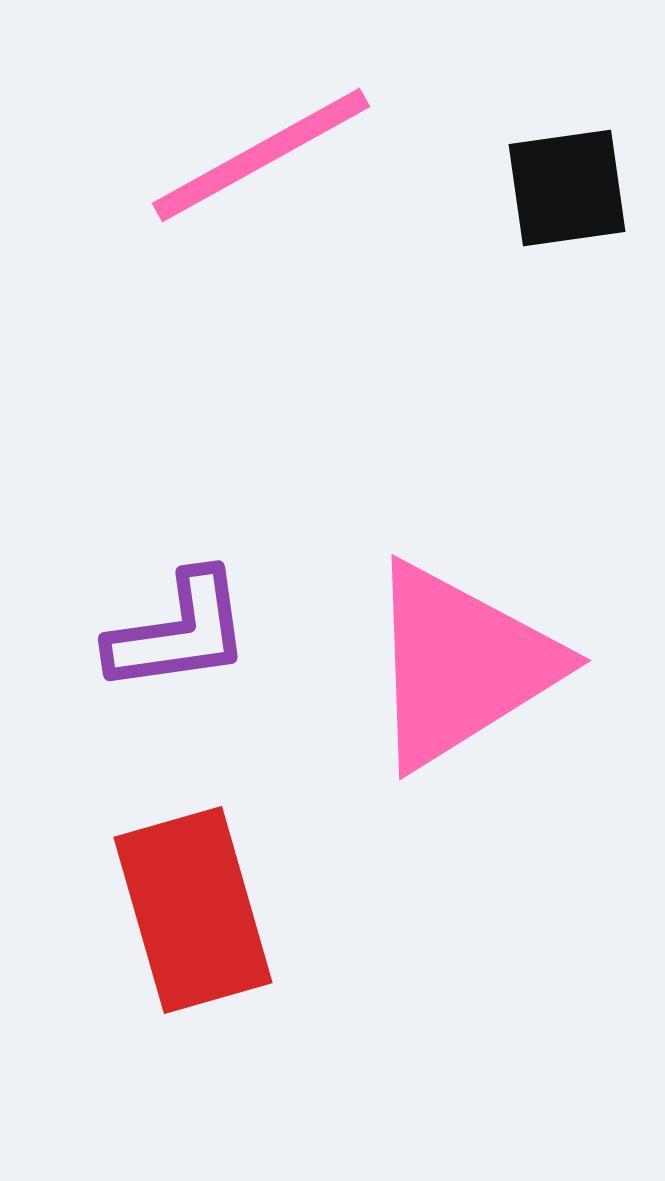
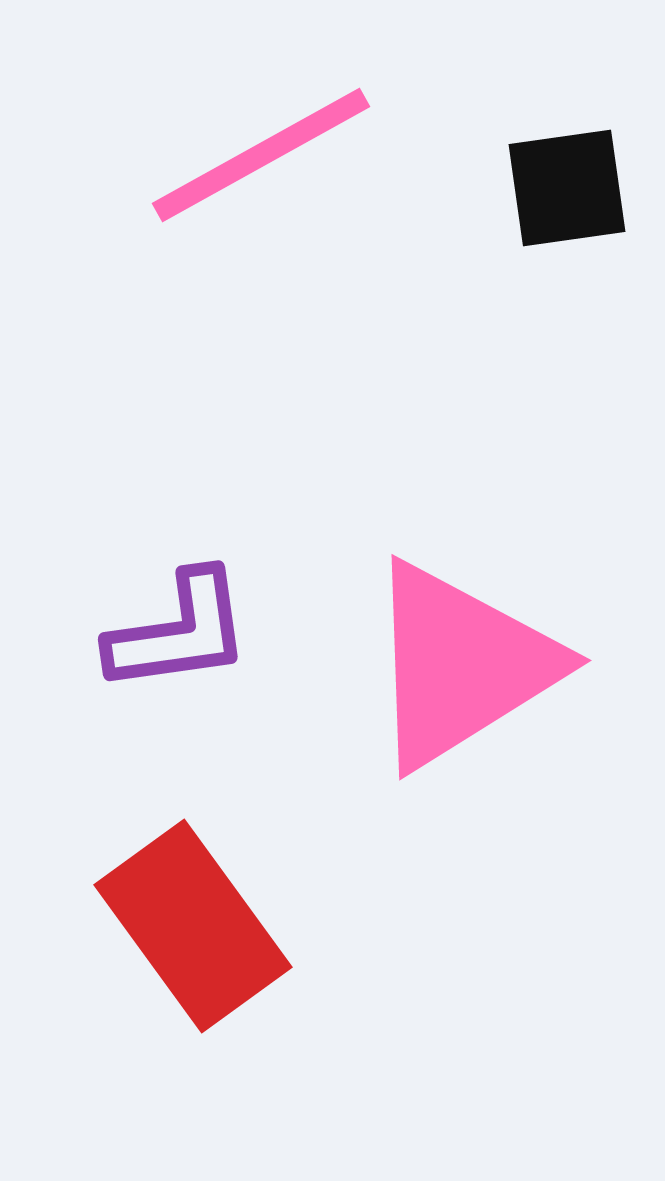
red rectangle: moved 16 px down; rotated 20 degrees counterclockwise
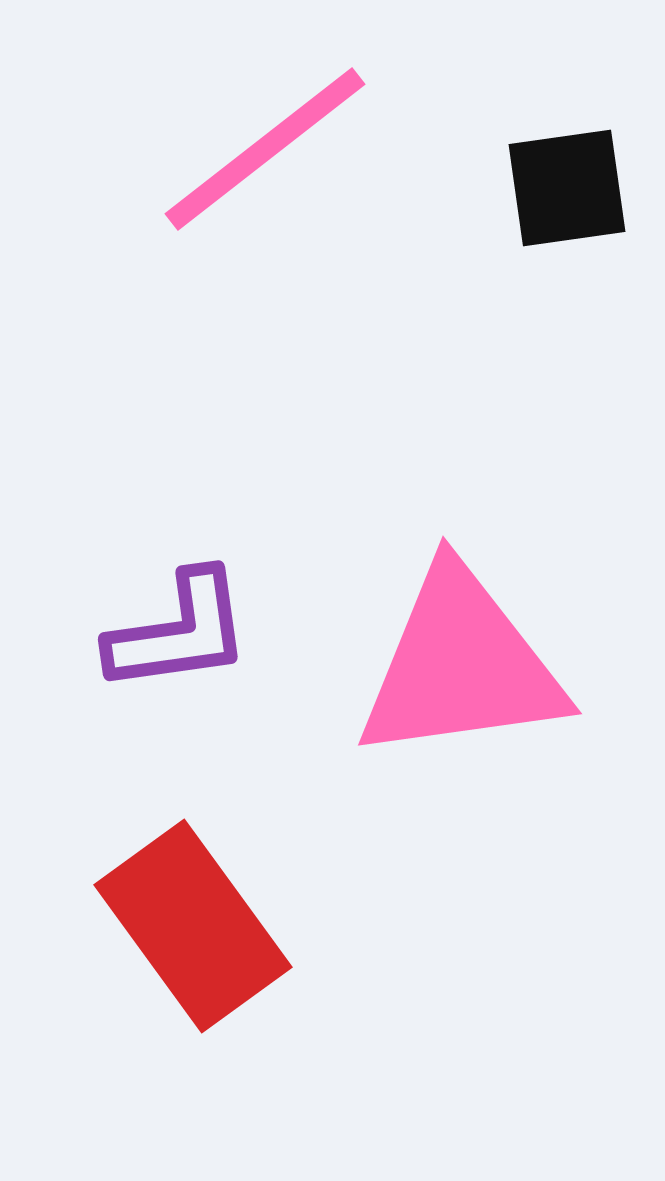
pink line: moved 4 px right, 6 px up; rotated 9 degrees counterclockwise
pink triangle: rotated 24 degrees clockwise
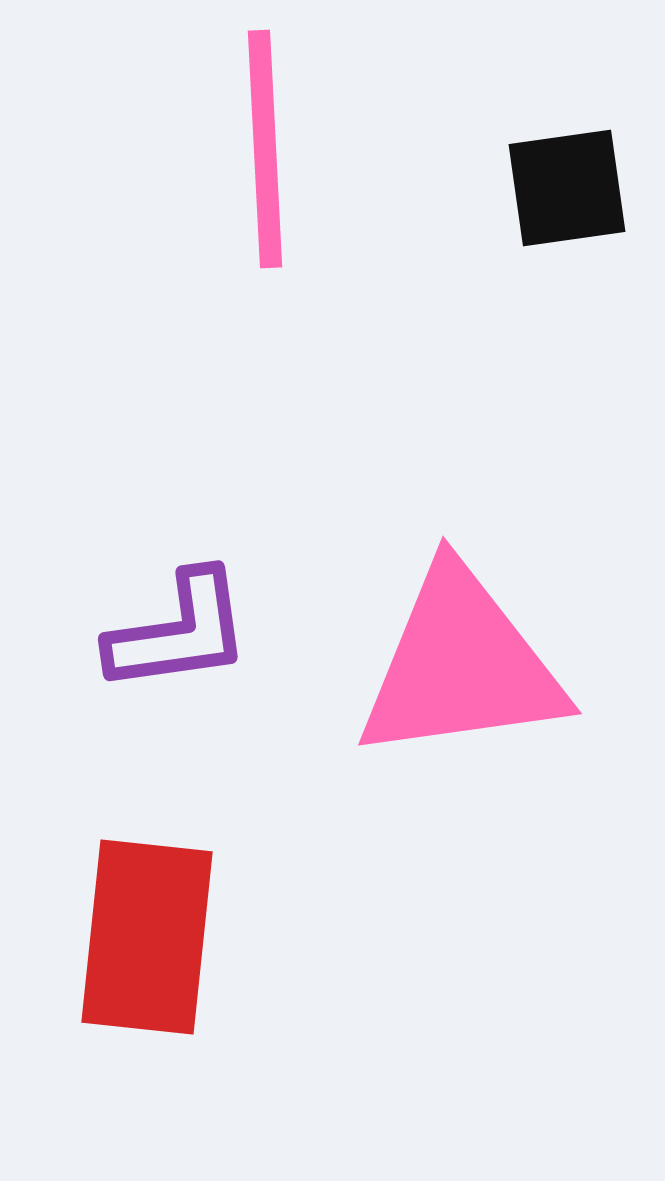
pink line: rotated 55 degrees counterclockwise
red rectangle: moved 46 px left, 11 px down; rotated 42 degrees clockwise
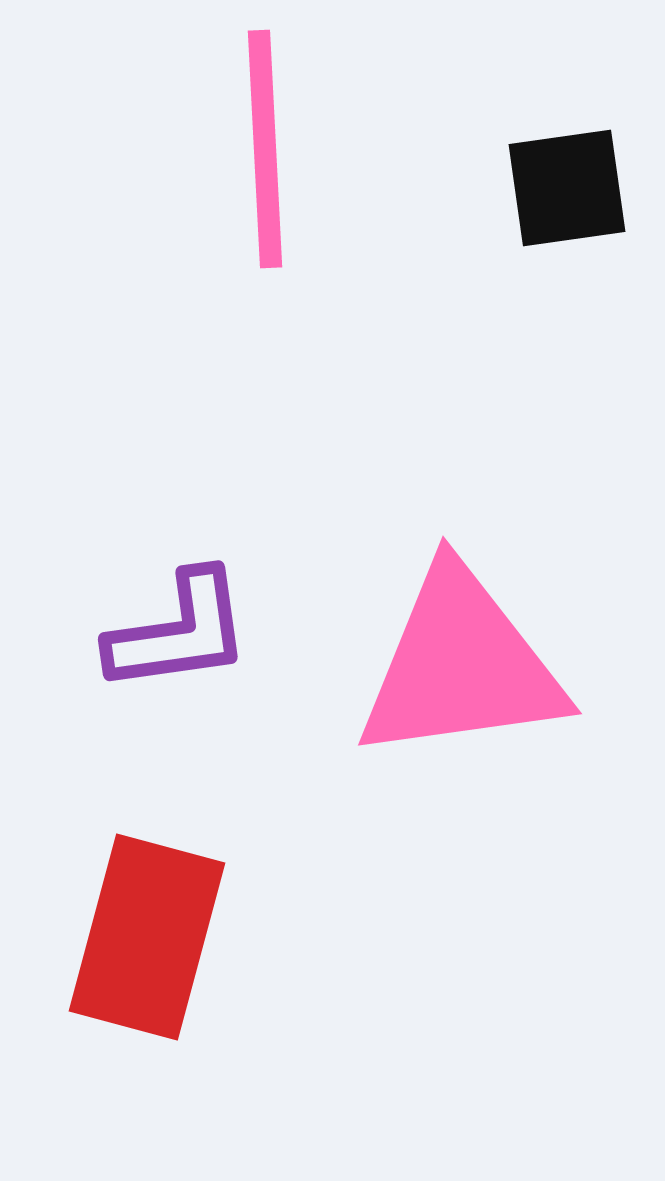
red rectangle: rotated 9 degrees clockwise
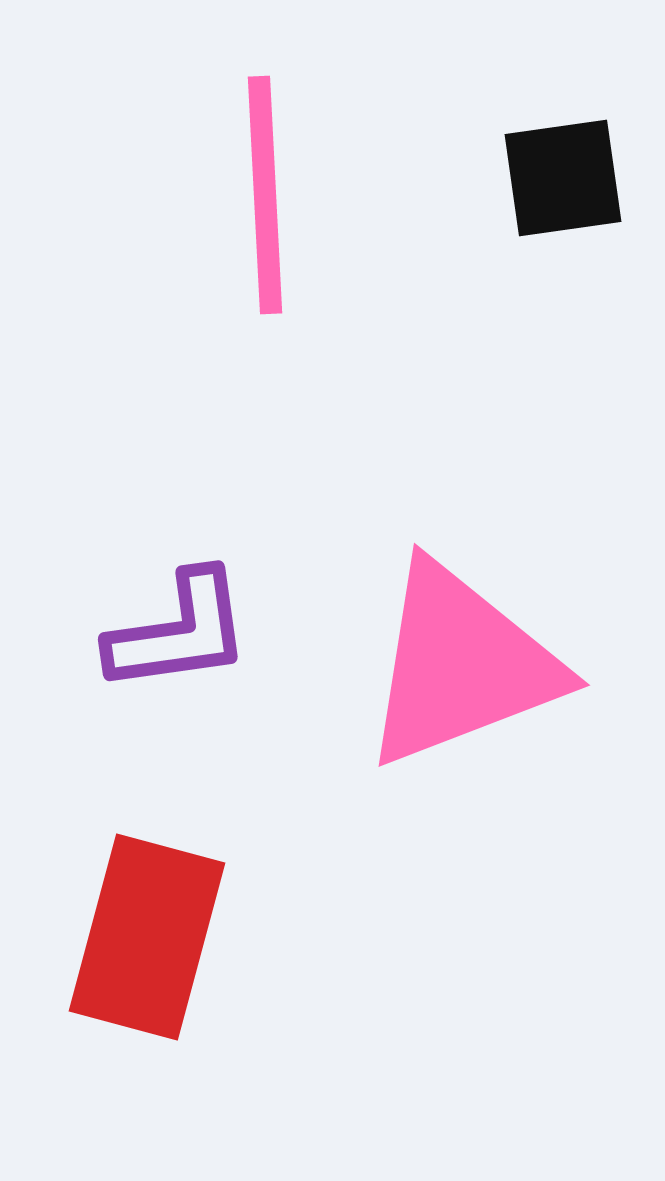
pink line: moved 46 px down
black square: moved 4 px left, 10 px up
pink triangle: rotated 13 degrees counterclockwise
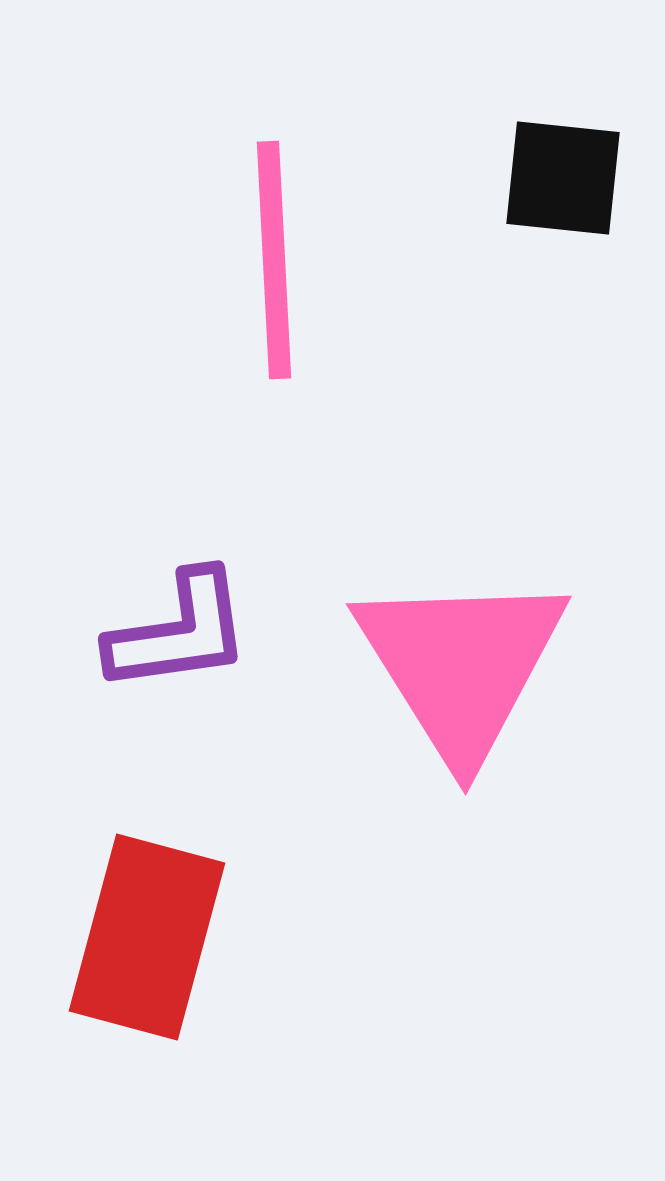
black square: rotated 14 degrees clockwise
pink line: moved 9 px right, 65 px down
pink triangle: rotated 41 degrees counterclockwise
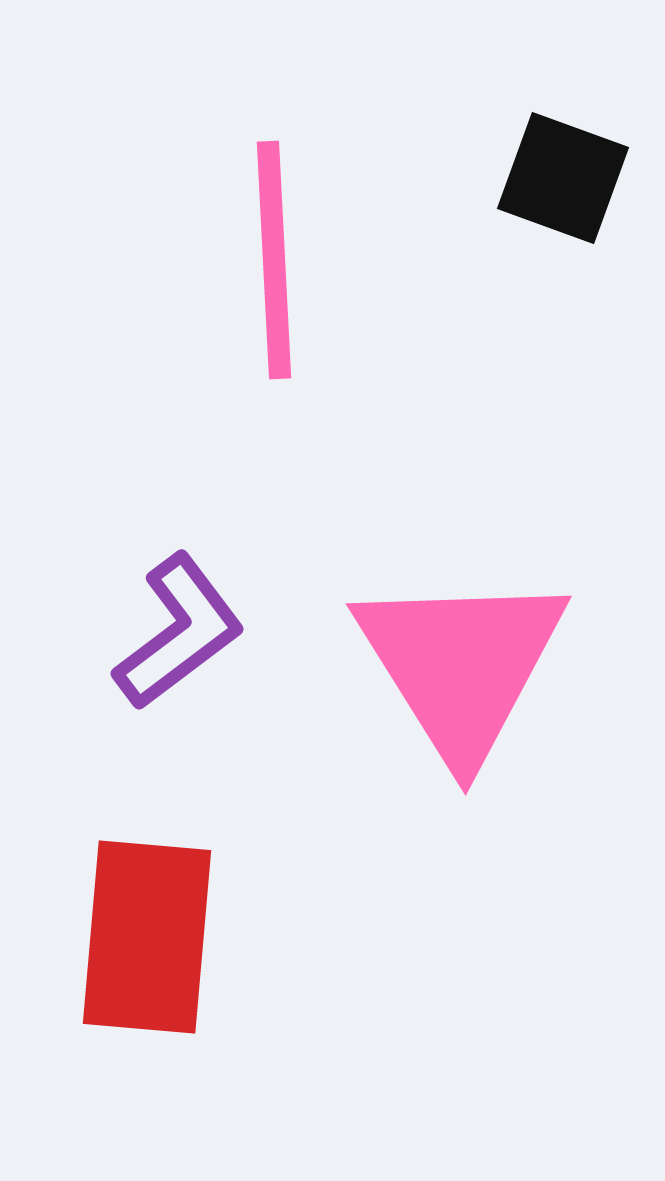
black square: rotated 14 degrees clockwise
purple L-shape: rotated 29 degrees counterclockwise
red rectangle: rotated 10 degrees counterclockwise
